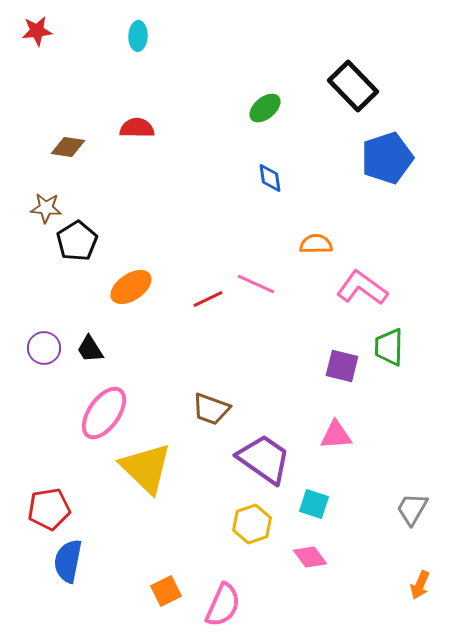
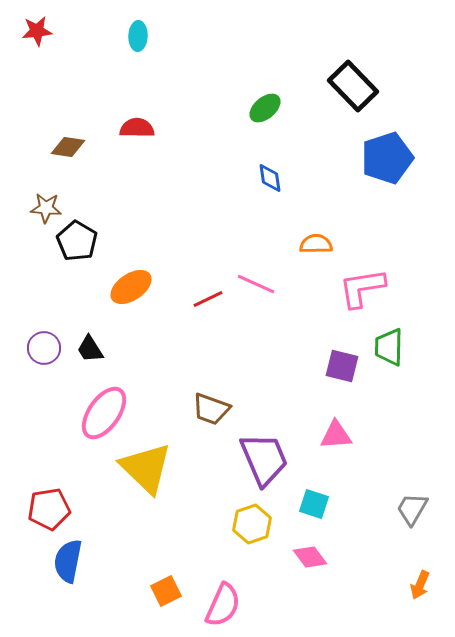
black pentagon: rotated 9 degrees counterclockwise
pink L-shape: rotated 45 degrees counterclockwise
purple trapezoid: rotated 32 degrees clockwise
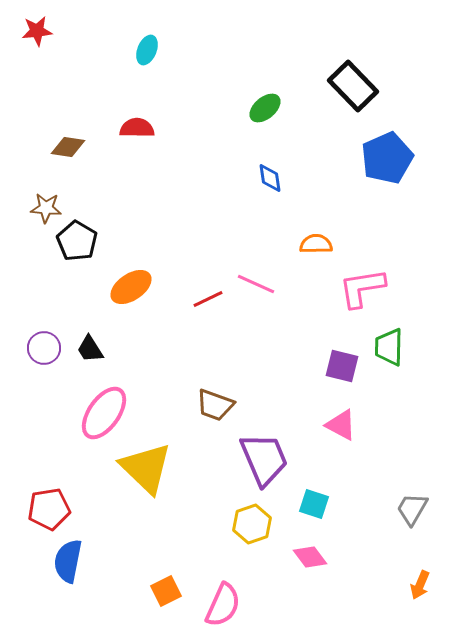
cyan ellipse: moved 9 px right, 14 px down; rotated 20 degrees clockwise
blue pentagon: rotated 6 degrees counterclockwise
brown trapezoid: moved 4 px right, 4 px up
pink triangle: moved 5 px right, 10 px up; rotated 32 degrees clockwise
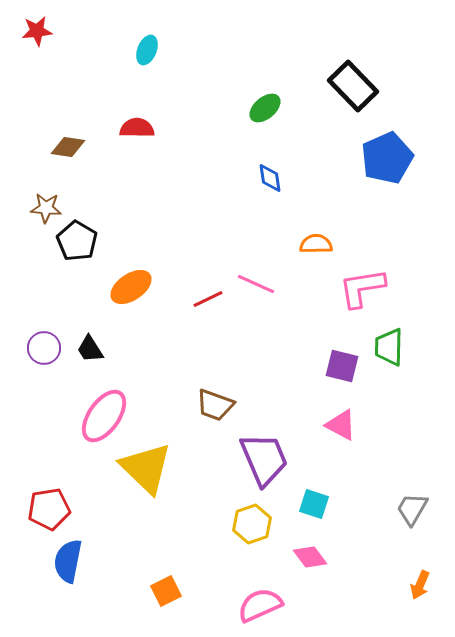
pink ellipse: moved 3 px down
pink semicircle: moved 37 px right; rotated 138 degrees counterclockwise
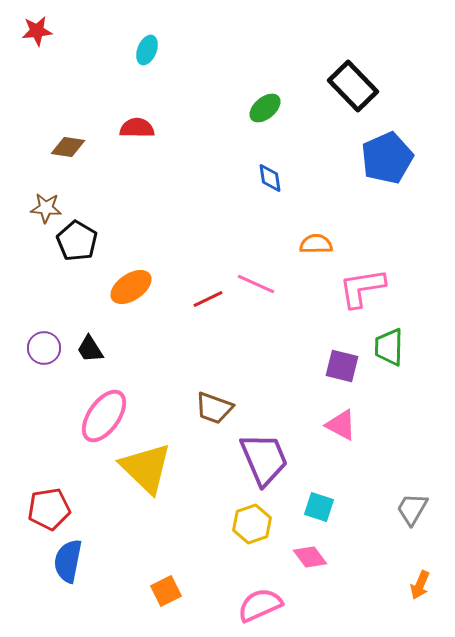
brown trapezoid: moved 1 px left, 3 px down
cyan square: moved 5 px right, 3 px down
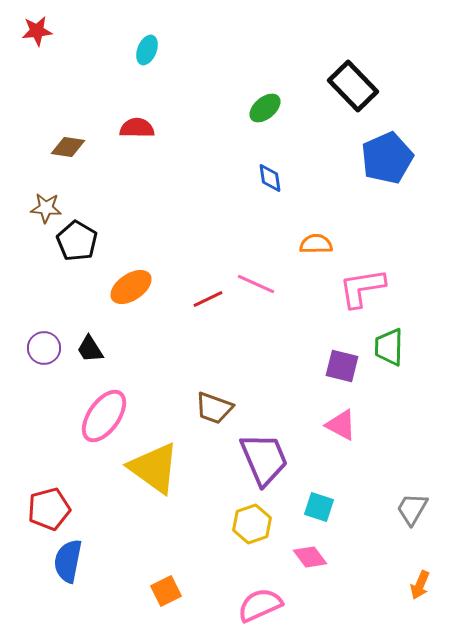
yellow triangle: moved 8 px right; rotated 8 degrees counterclockwise
red pentagon: rotated 6 degrees counterclockwise
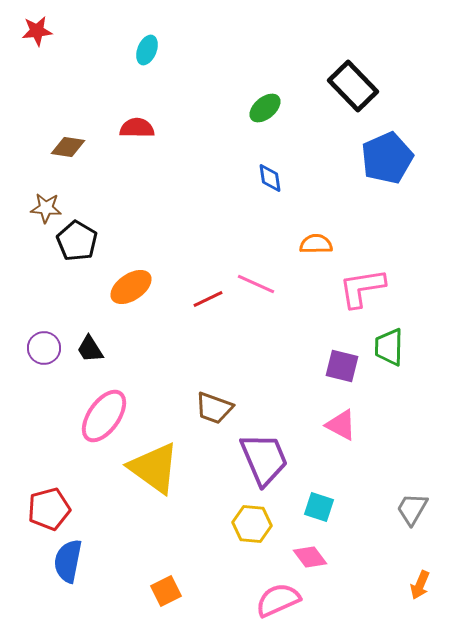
yellow hexagon: rotated 24 degrees clockwise
pink semicircle: moved 18 px right, 5 px up
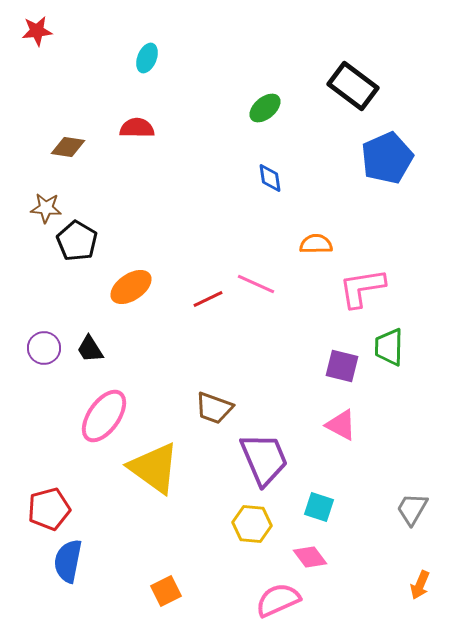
cyan ellipse: moved 8 px down
black rectangle: rotated 9 degrees counterclockwise
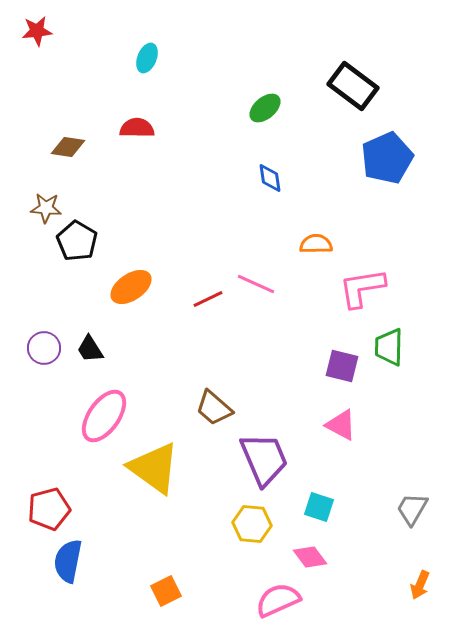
brown trapezoid: rotated 21 degrees clockwise
